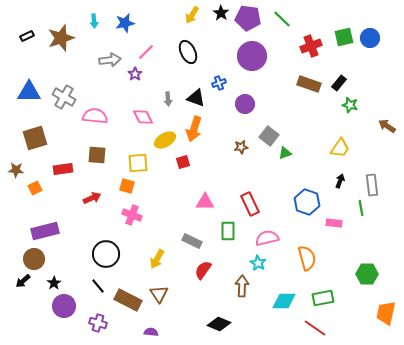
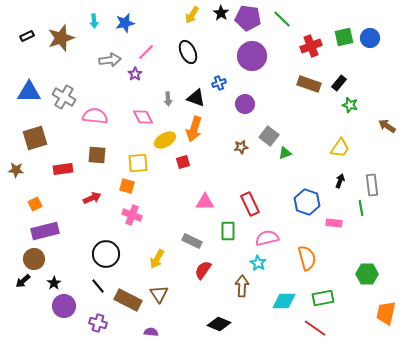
orange square at (35, 188): moved 16 px down
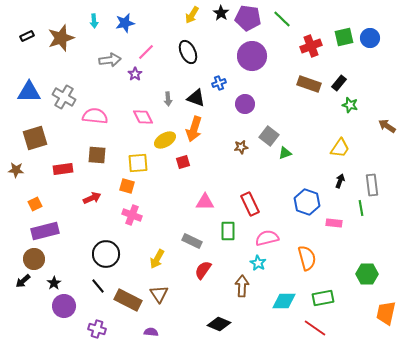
purple cross at (98, 323): moved 1 px left, 6 px down
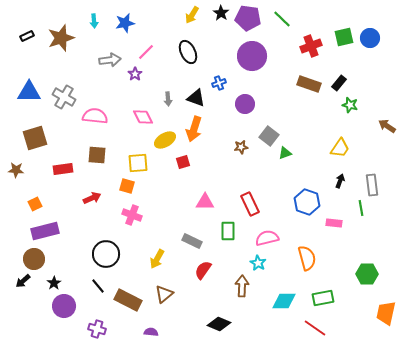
brown triangle at (159, 294): moved 5 px right; rotated 24 degrees clockwise
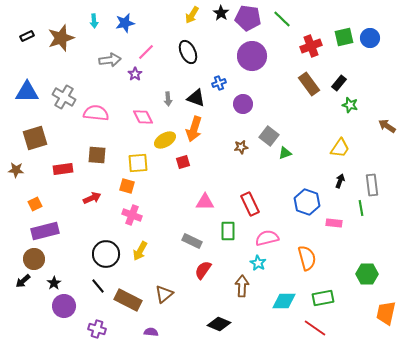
brown rectangle at (309, 84): rotated 35 degrees clockwise
blue triangle at (29, 92): moved 2 px left
purple circle at (245, 104): moved 2 px left
pink semicircle at (95, 116): moved 1 px right, 3 px up
yellow arrow at (157, 259): moved 17 px left, 8 px up
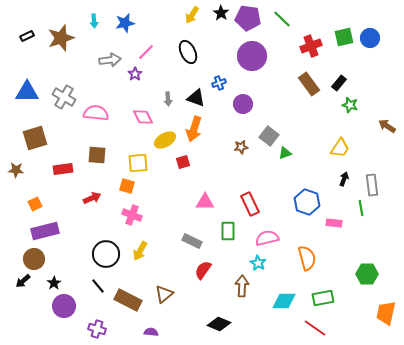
black arrow at (340, 181): moved 4 px right, 2 px up
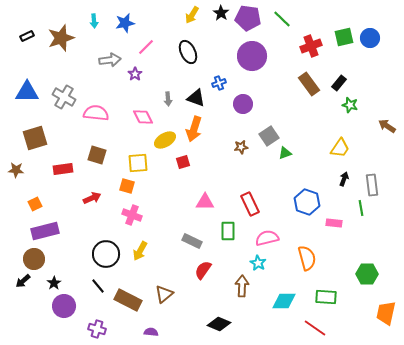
pink line at (146, 52): moved 5 px up
gray square at (269, 136): rotated 18 degrees clockwise
brown square at (97, 155): rotated 12 degrees clockwise
green rectangle at (323, 298): moved 3 px right, 1 px up; rotated 15 degrees clockwise
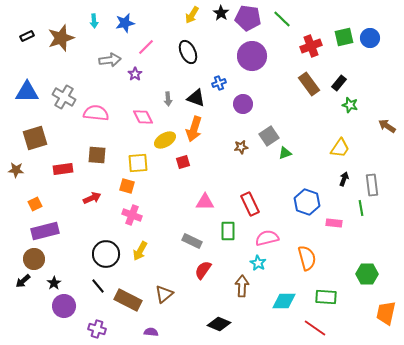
brown square at (97, 155): rotated 12 degrees counterclockwise
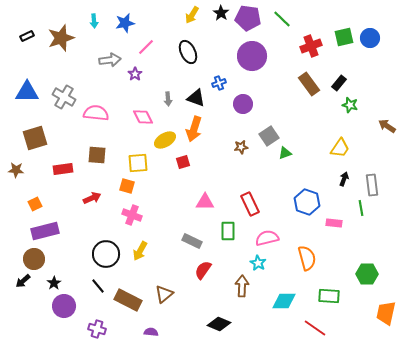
green rectangle at (326, 297): moved 3 px right, 1 px up
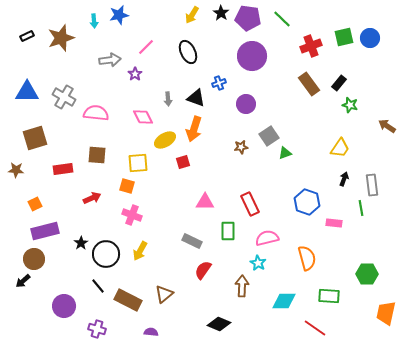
blue star at (125, 23): moved 6 px left, 8 px up
purple circle at (243, 104): moved 3 px right
black star at (54, 283): moved 27 px right, 40 px up
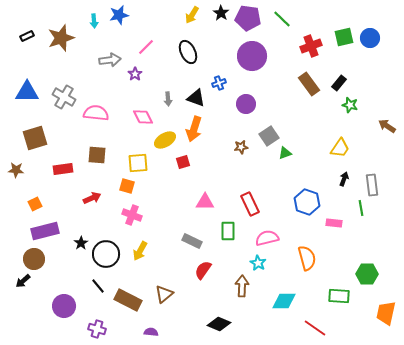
green rectangle at (329, 296): moved 10 px right
